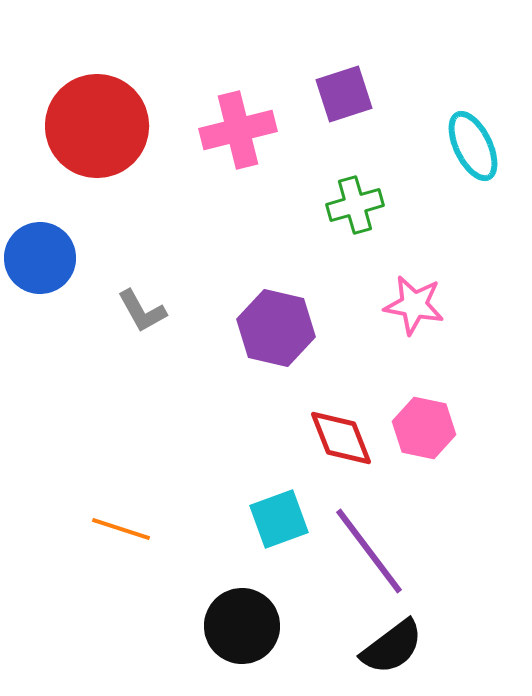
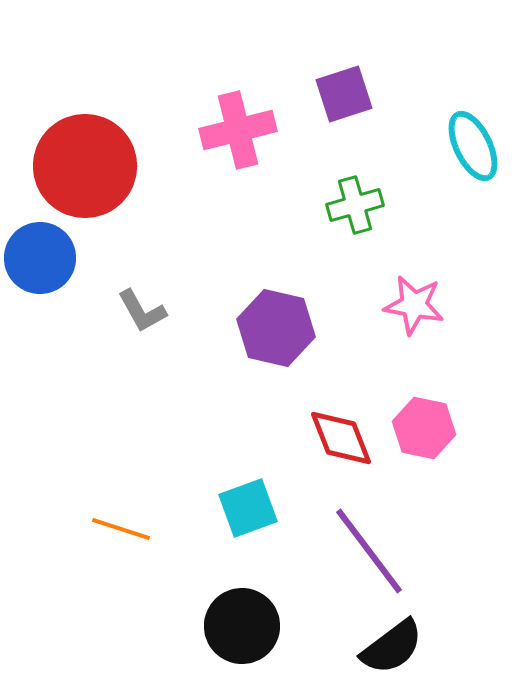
red circle: moved 12 px left, 40 px down
cyan square: moved 31 px left, 11 px up
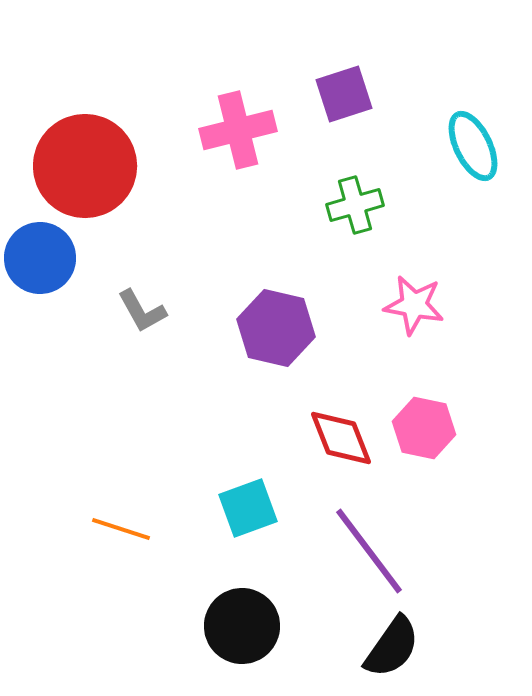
black semicircle: rotated 18 degrees counterclockwise
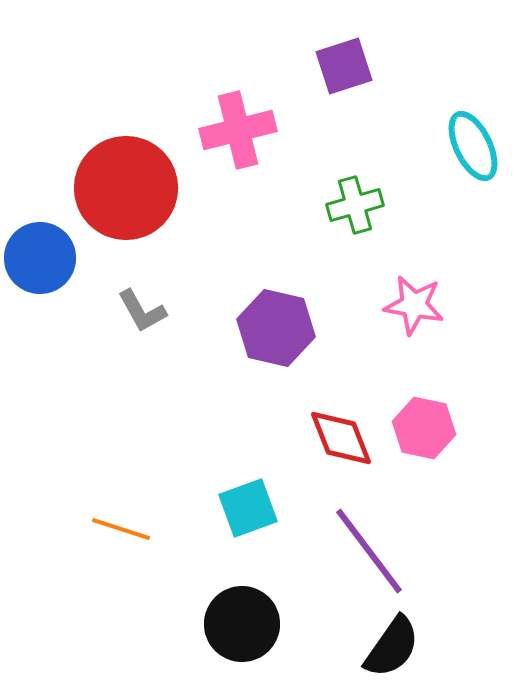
purple square: moved 28 px up
red circle: moved 41 px right, 22 px down
black circle: moved 2 px up
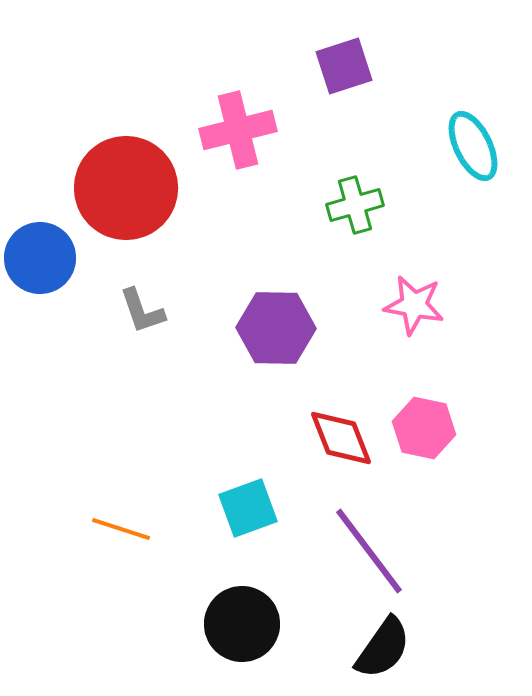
gray L-shape: rotated 10 degrees clockwise
purple hexagon: rotated 12 degrees counterclockwise
black semicircle: moved 9 px left, 1 px down
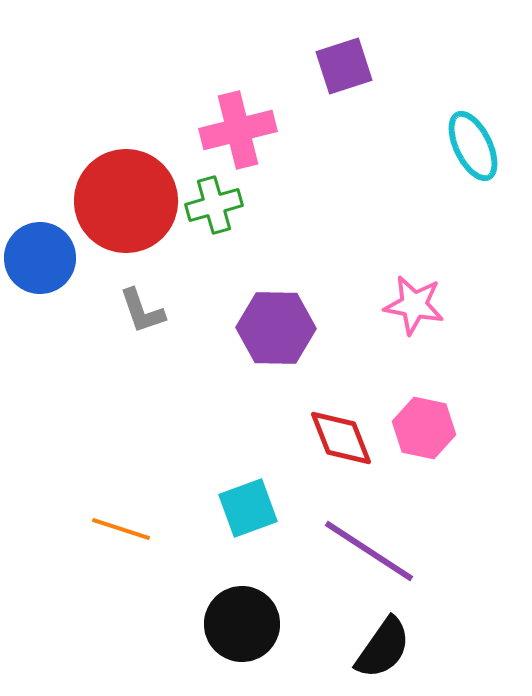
red circle: moved 13 px down
green cross: moved 141 px left
purple line: rotated 20 degrees counterclockwise
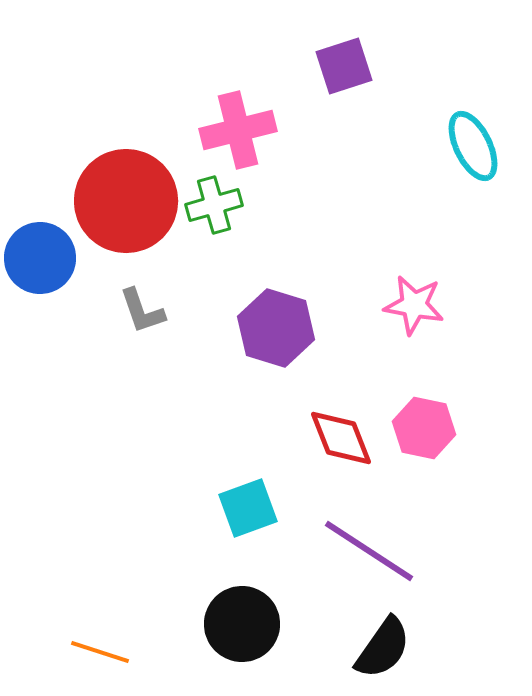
purple hexagon: rotated 16 degrees clockwise
orange line: moved 21 px left, 123 px down
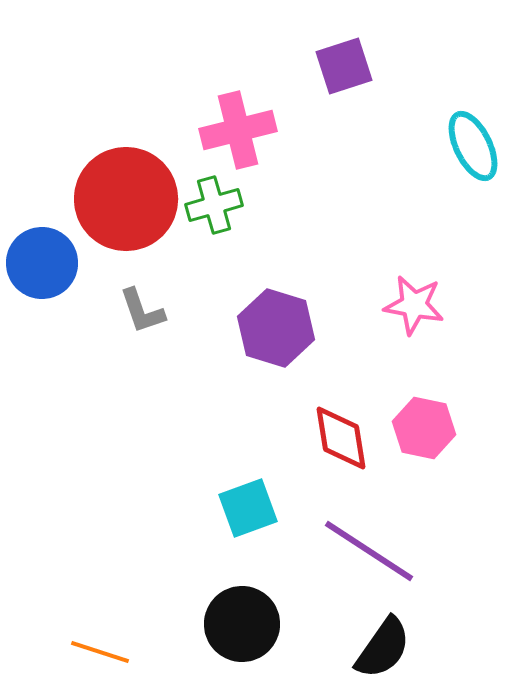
red circle: moved 2 px up
blue circle: moved 2 px right, 5 px down
red diamond: rotated 12 degrees clockwise
